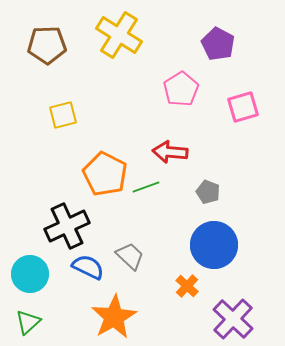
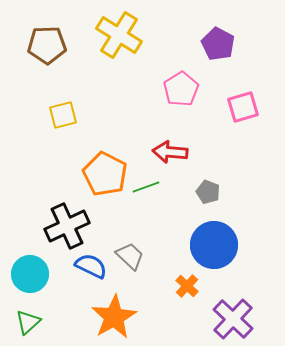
blue semicircle: moved 3 px right, 1 px up
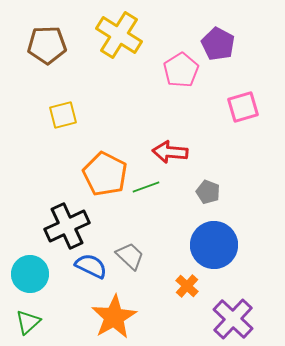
pink pentagon: moved 19 px up
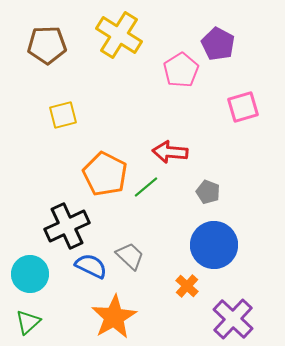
green line: rotated 20 degrees counterclockwise
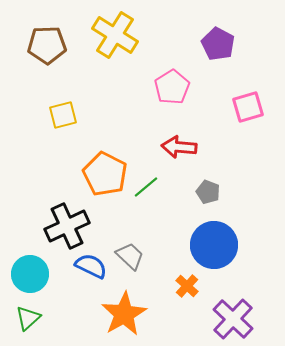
yellow cross: moved 4 px left
pink pentagon: moved 9 px left, 17 px down
pink square: moved 5 px right
red arrow: moved 9 px right, 5 px up
orange star: moved 10 px right, 3 px up
green triangle: moved 4 px up
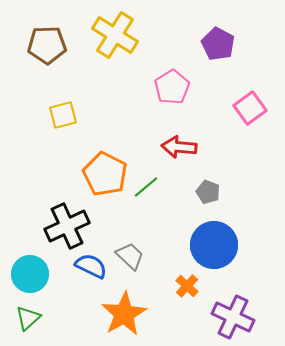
pink square: moved 2 px right, 1 px down; rotated 20 degrees counterclockwise
purple cross: moved 2 px up; rotated 18 degrees counterclockwise
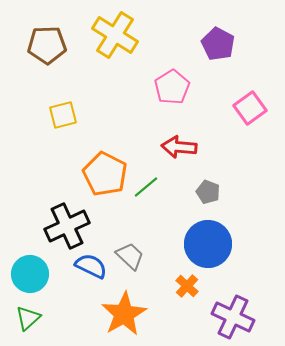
blue circle: moved 6 px left, 1 px up
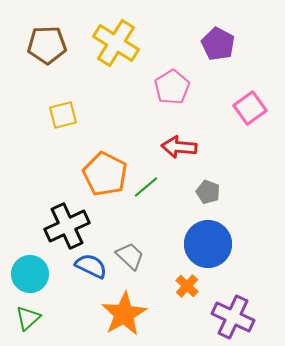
yellow cross: moved 1 px right, 8 px down
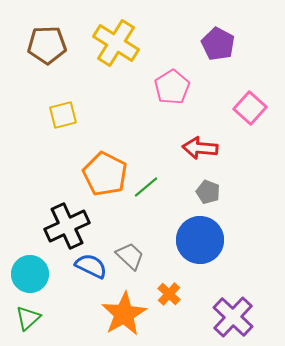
pink square: rotated 12 degrees counterclockwise
red arrow: moved 21 px right, 1 px down
blue circle: moved 8 px left, 4 px up
orange cross: moved 18 px left, 8 px down
purple cross: rotated 18 degrees clockwise
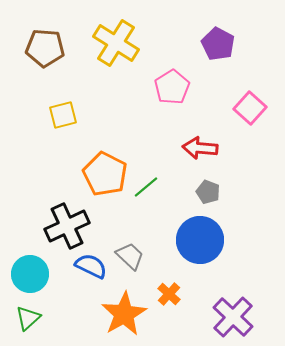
brown pentagon: moved 2 px left, 3 px down; rotated 6 degrees clockwise
